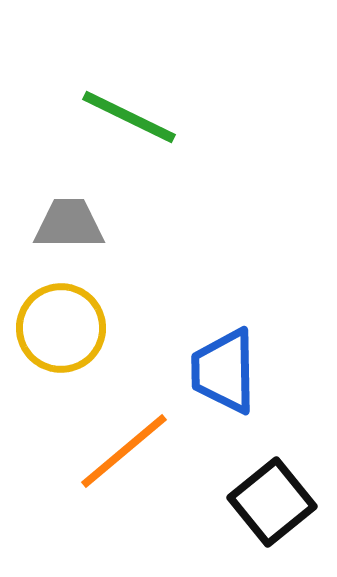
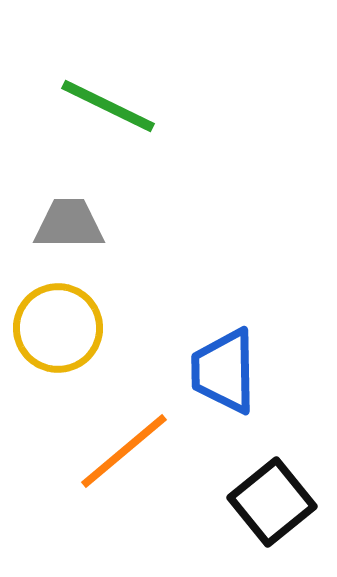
green line: moved 21 px left, 11 px up
yellow circle: moved 3 px left
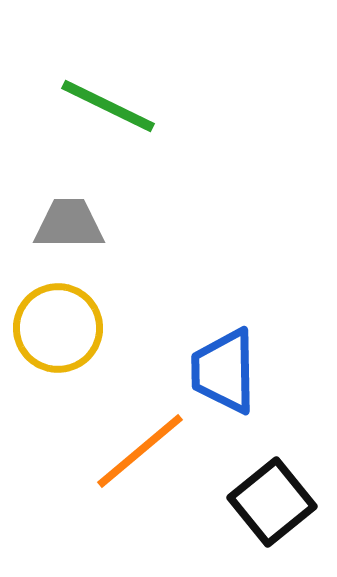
orange line: moved 16 px right
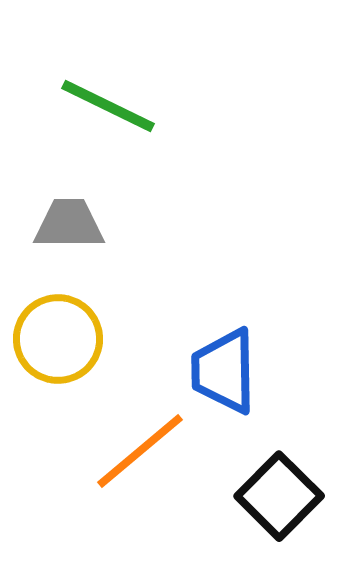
yellow circle: moved 11 px down
black square: moved 7 px right, 6 px up; rotated 6 degrees counterclockwise
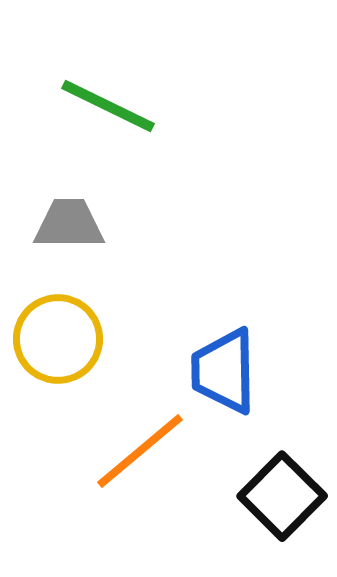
black square: moved 3 px right
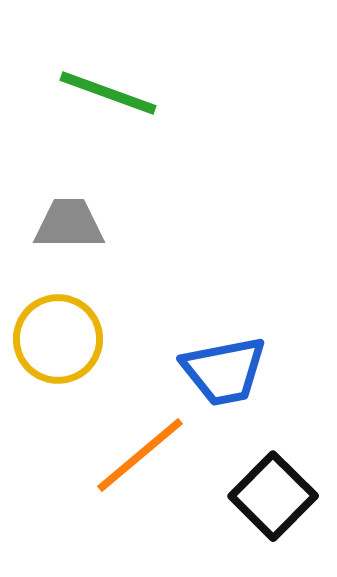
green line: moved 13 px up; rotated 6 degrees counterclockwise
blue trapezoid: rotated 100 degrees counterclockwise
orange line: moved 4 px down
black square: moved 9 px left
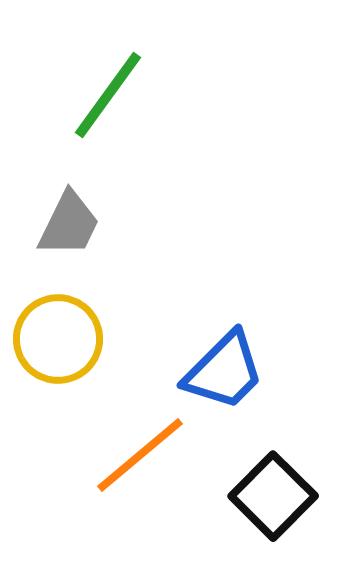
green line: moved 2 px down; rotated 74 degrees counterclockwise
gray trapezoid: rotated 116 degrees clockwise
blue trapezoid: rotated 34 degrees counterclockwise
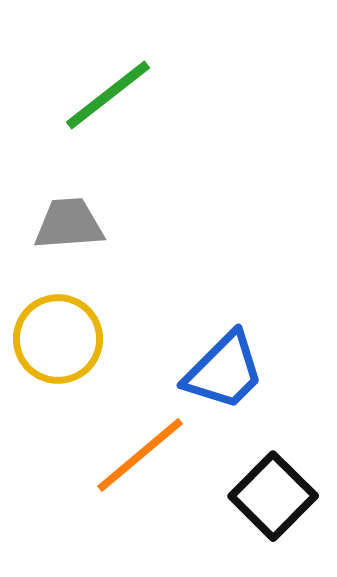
green line: rotated 16 degrees clockwise
gray trapezoid: rotated 120 degrees counterclockwise
